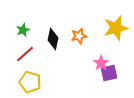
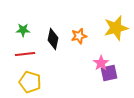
green star: rotated 24 degrees clockwise
red line: rotated 36 degrees clockwise
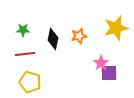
purple square: rotated 12 degrees clockwise
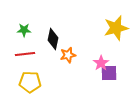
green star: moved 1 px right
orange star: moved 11 px left, 19 px down
yellow pentagon: rotated 15 degrees counterclockwise
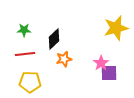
black diamond: moved 1 px right; rotated 35 degrees clockwise
orange star: moved 4 px left, 4 px down
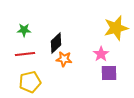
black diamond: moved 2 px right, 4 px down
orange star: rotated 21 degrees clockwise
pink star: moved 9 px up
yellow pentagon: rotated 15 degrees counterclockwise
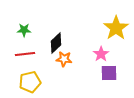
yellow star: rotated 20 degrees counterclockwise
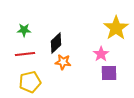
orange star: moved 1 px left, 3 px down
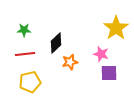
pink star: rotated 21 degrees counterclockwise
orange star: moved 7 px right; rotated 21 degrees counterclockwise
